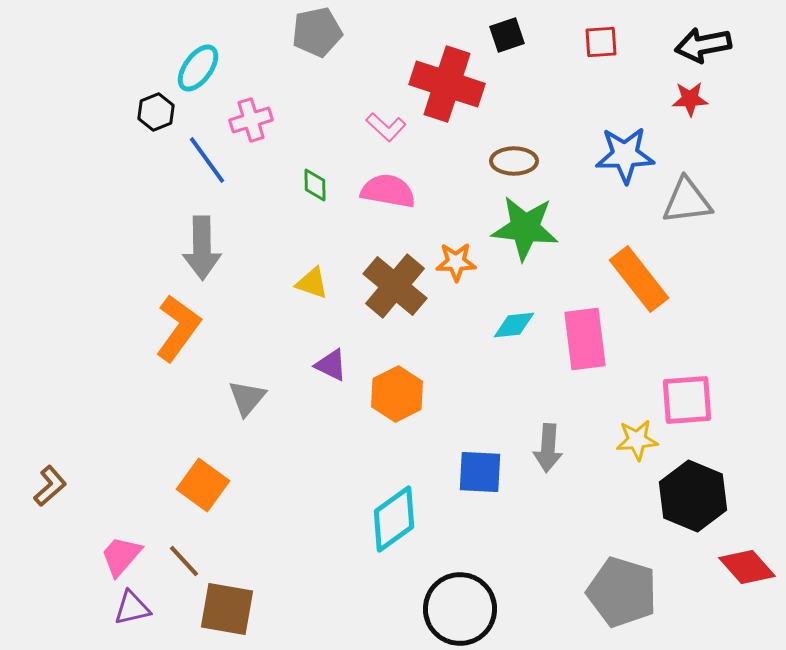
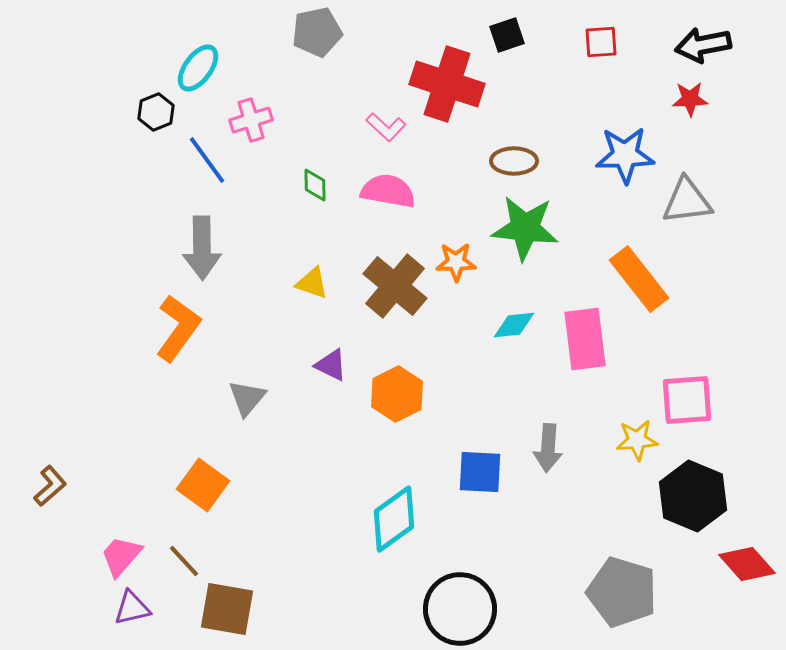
red diamond at (747, 567): moved 3 px up
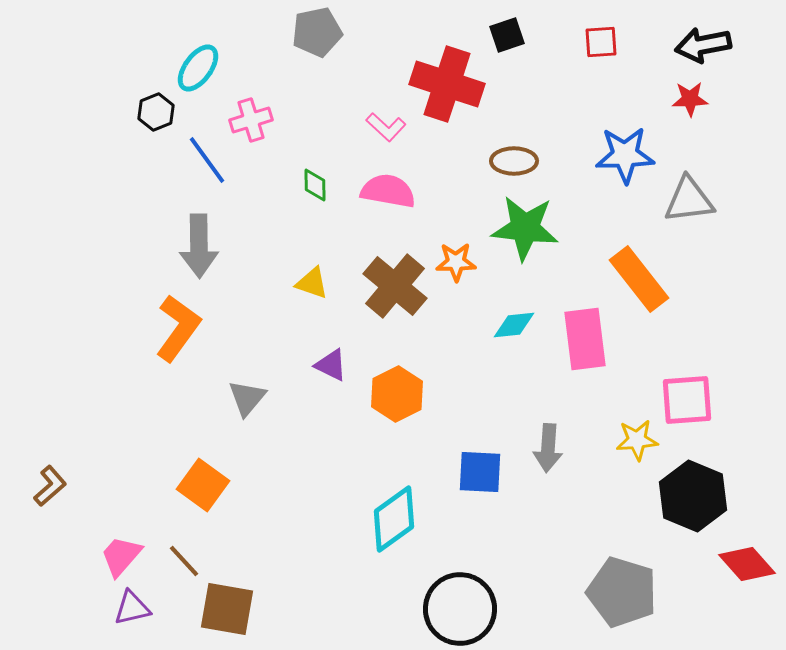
gray triangle at (687, 201): moved 2 px right, 1 px up
gray arrow at (202, 248): moved 3 px left, 2 px up
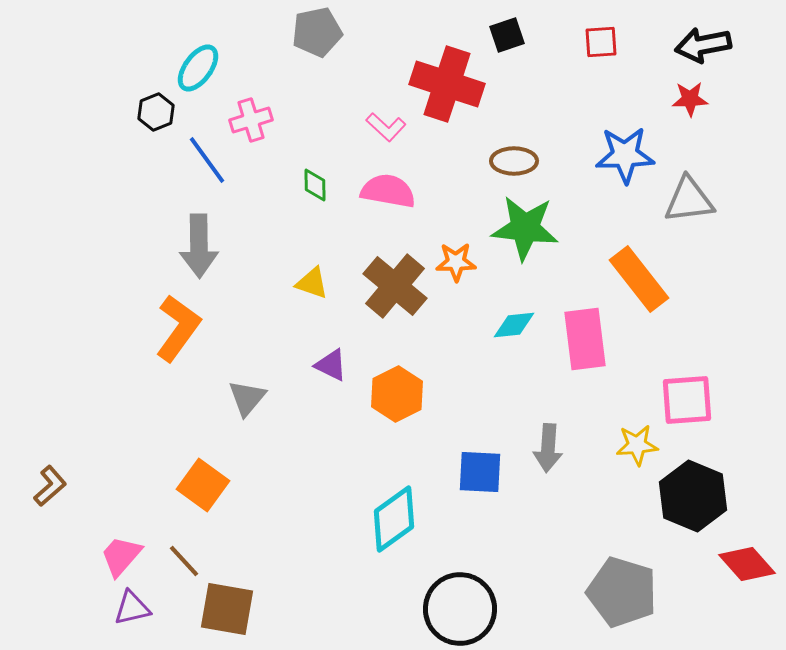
yellow star at (637, 440): moved 5 px down
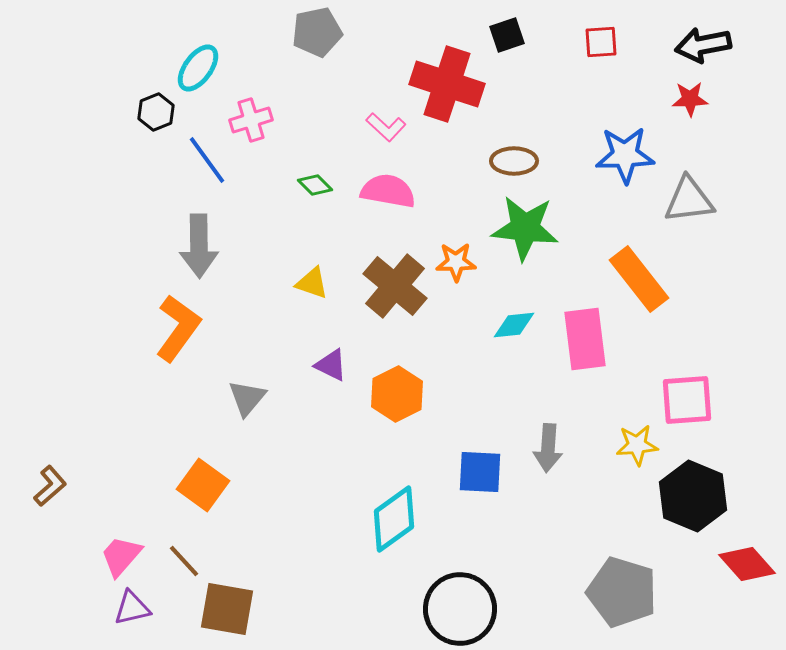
green diamond at (315, 185): rotated 44 degrees counterclockwise
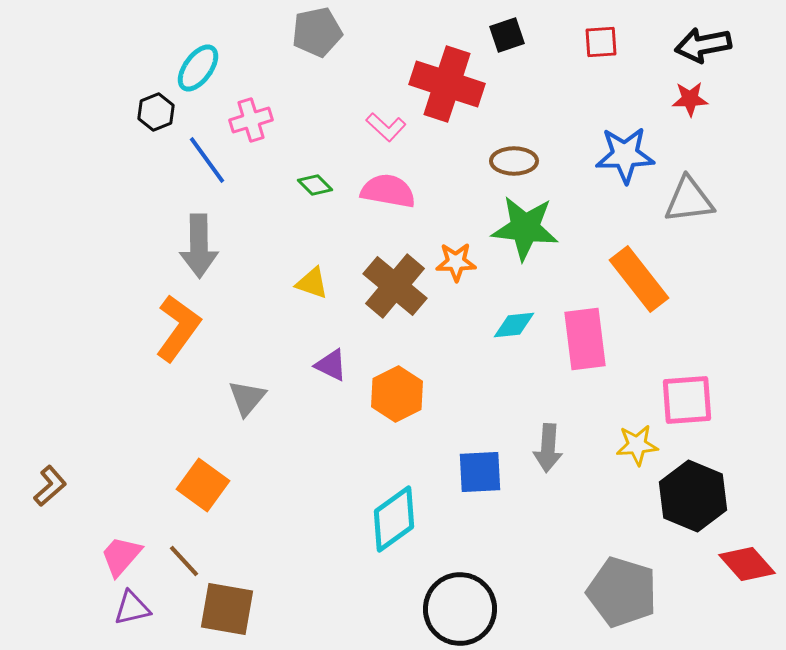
blue square at (480, 472): rotated 6 degrees counterclockwise
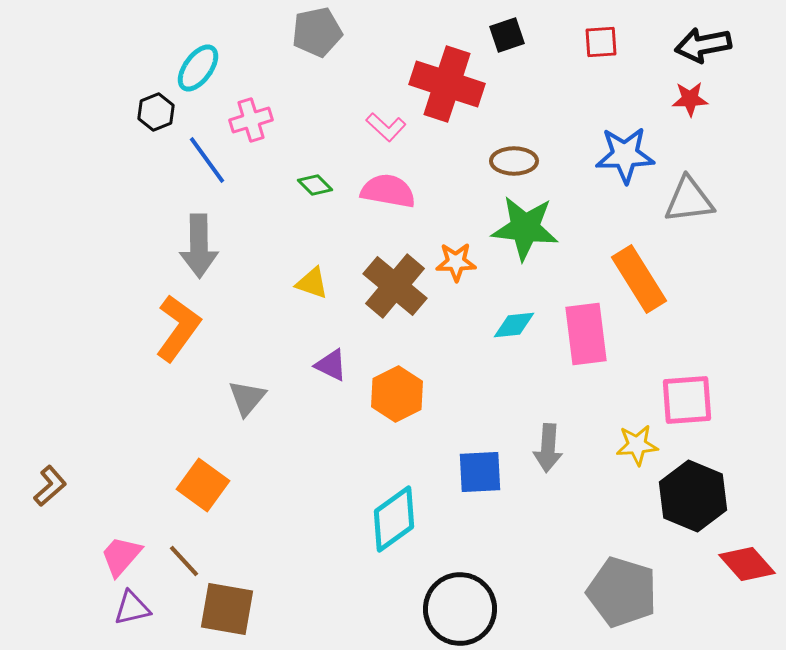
orange rectangle at (639, 279): rotated 6 degrees clockwise
pink rectangle at (585, 339): moved 1 px right, 5 px up
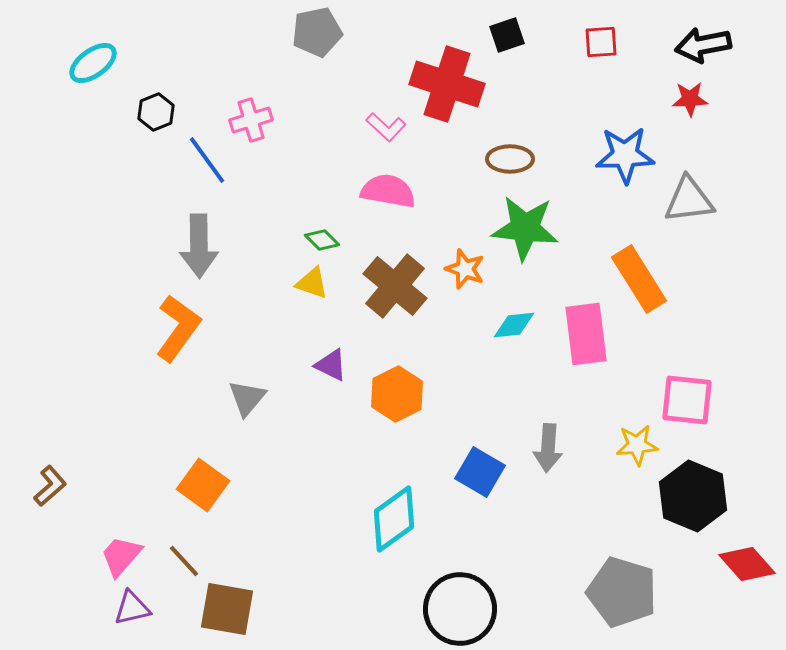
cyan ellipse at (198, 68): moved 105 px left, 5 px up; rotated 18 degrees clockwise
brown ellipse at (514, 161): moved 4 px left, 2 px up
green diamond at (315, 185): moved 7 px right, 55 px down
orange star at (456, 262): moved 9 px right, 7 px down; rotated 21 degrees clockwise
pink square at (687, 400): rotated 10 degrees clockwise
blue square at (480, 472): rotated 33 degrees clockwise
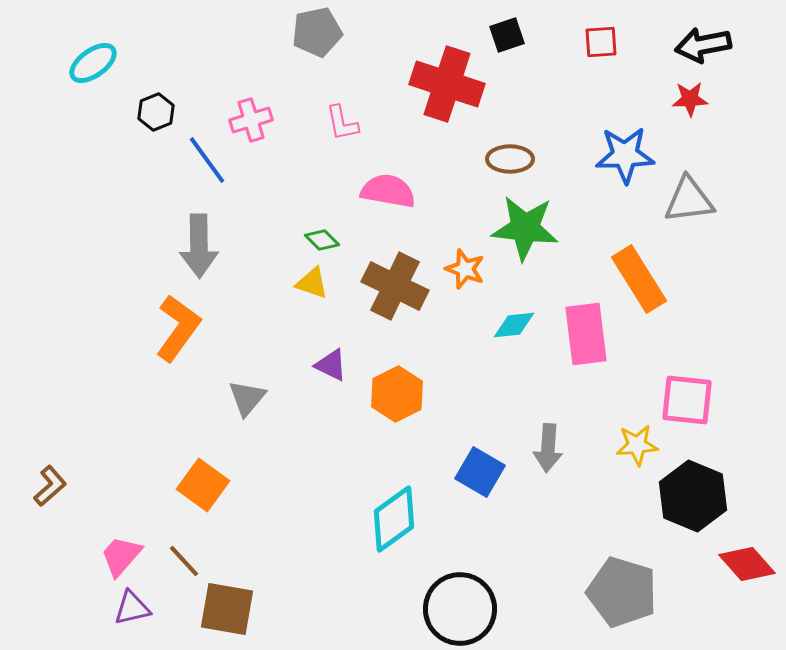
pink L-shape at (386, 127): moved 44 px left, 4 px up; rotated 36 degrees clockwise
brown cross at (395, 286): rotated 14 degrees counterclockwise
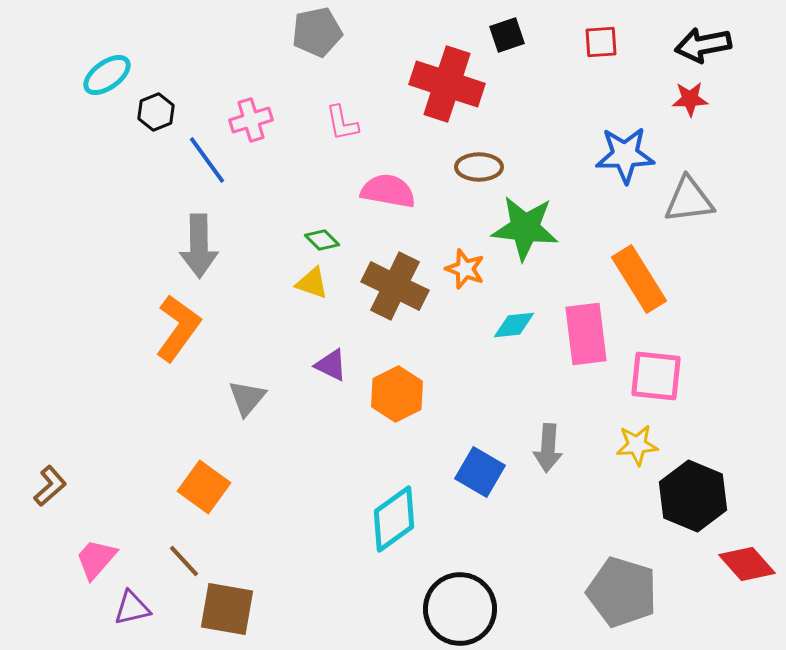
cyan ellipse at (93, 63): moved 14 px right, 12 px down
brown ellipse at (510, 159): moved 31 px left, 8 px down
pink square at (687, 400): moved 31 px left, 24 px up
orange square at (203, 485): moved 1 px right, 2 px down
pink trapezoid at (121, 556): moved 25 px left, 3 px down
